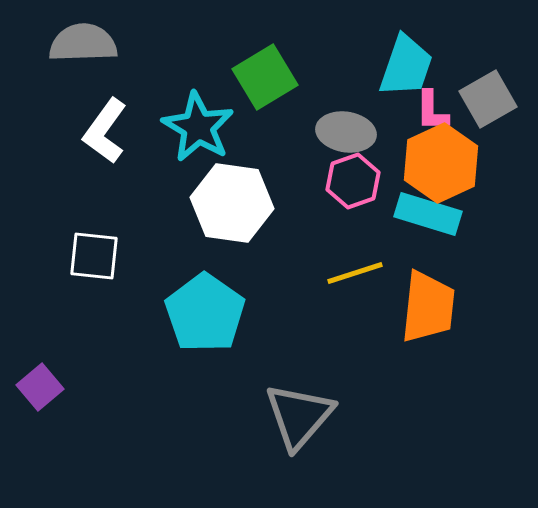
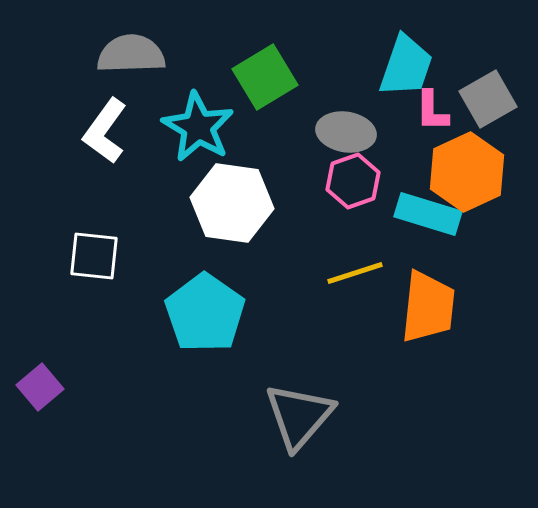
gray semicircle: moved 48 px right, 11 px down
orange hexagon: moved 26 px right, 9 px down
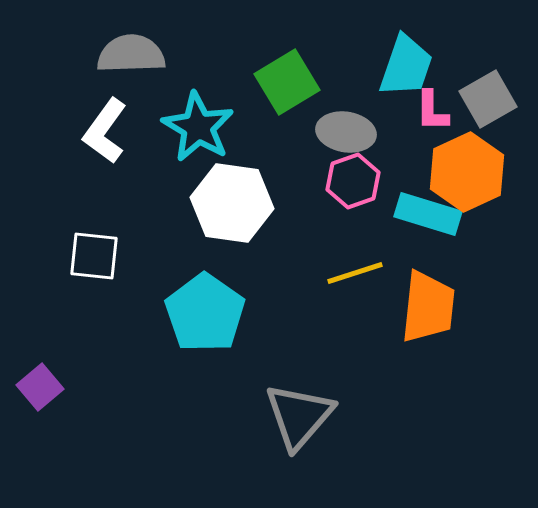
green square: moved 22 px right, 5 px down
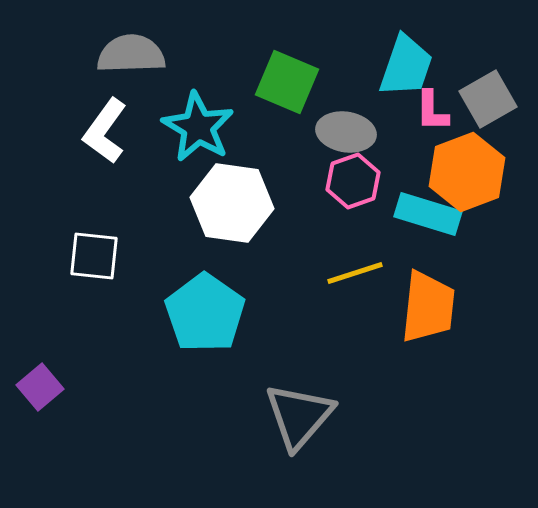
green square: rotated 36 degrees counterclockwise
orange hexagon: rotated 4 degrees clockwise
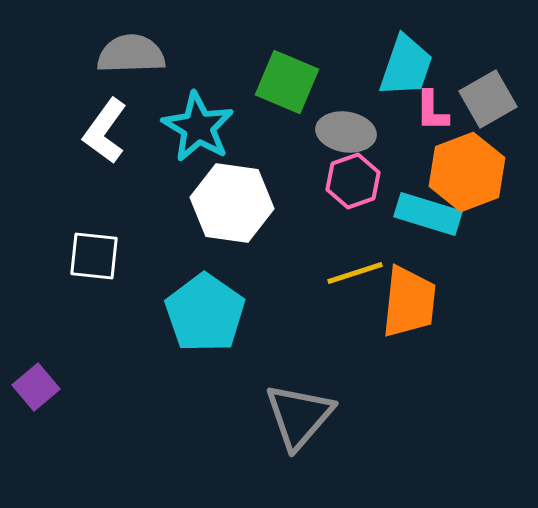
orange trapezoid: moved 19 px left, 5 px up
purple square: moved 4 px left
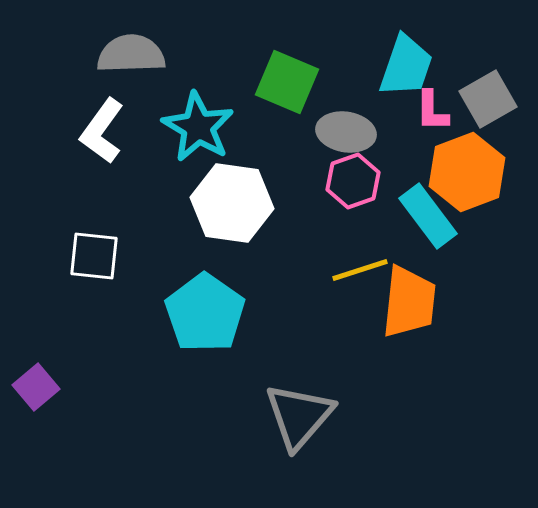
white L-shape: moved 3 px left
cyan rectangle: moved 2 px down; rotated 36 degrees clockwise
yellow line: moved 5 px right, 3 px up
